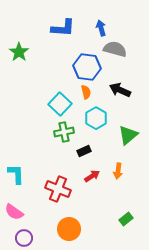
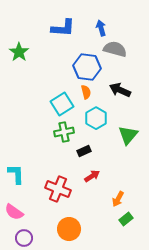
cyan square: moved 2 px right; rotated 15 degrees clockwise
green triangle: rotated 10 degrees counterclockwise
orange arrow: moved 28 px down; rotated 21 degrees clockwise
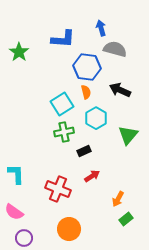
blue L-shape: moved 11 px down
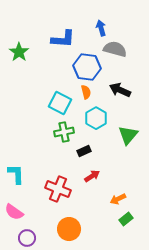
cyan square: moved 2 px left, 1 px up; rotated 30 degrees counterclockwise
orange arrow: rotated 35 degrees clockwise
purple circle: moved 3 px right
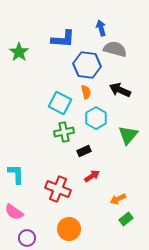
blue hexagon: moved 2 px up
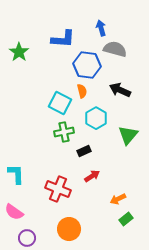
orange semicircle: moved 4 px left, 1 px up
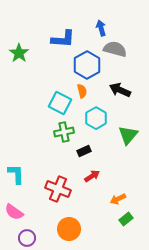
green star: moved 1 px down
blue hexagon: rotated 24 degrees clockwise
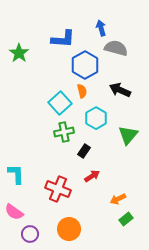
gray semicircle: moved 1 px right, 1 px up
blue hexagon: moved 2 px left
cyan square: rotated 20 degrees clockwise
black rectangle: rotated 32 degrees counterclockwise
purple circle: moved 3 px right, 4 px up
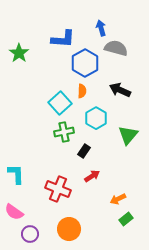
blue hexagon: moved 2 px up
orange semicircle: rotated 16 degrees clockwise
